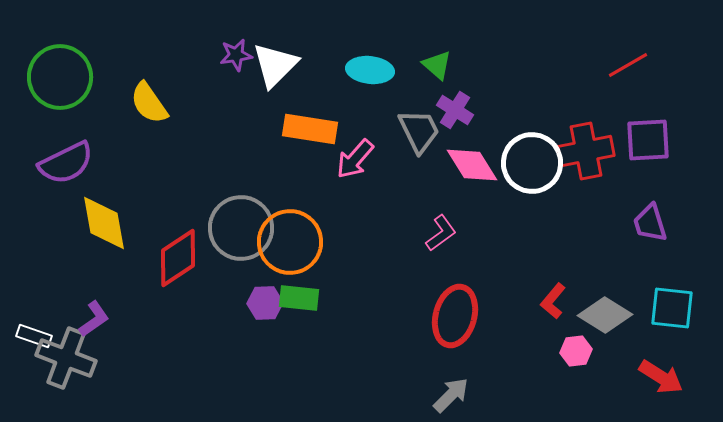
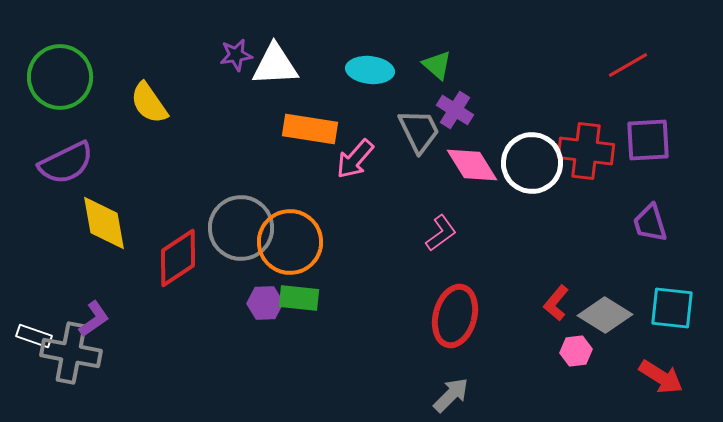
white triangle: rotated 42 degrees clockwise
red cross: rotated 18 degrees clockwise
red L-shape: moved 3 px right, 2 px down
gray cross: moved 5 px right, 5 px up; rotated 10 degrees counterclockwise
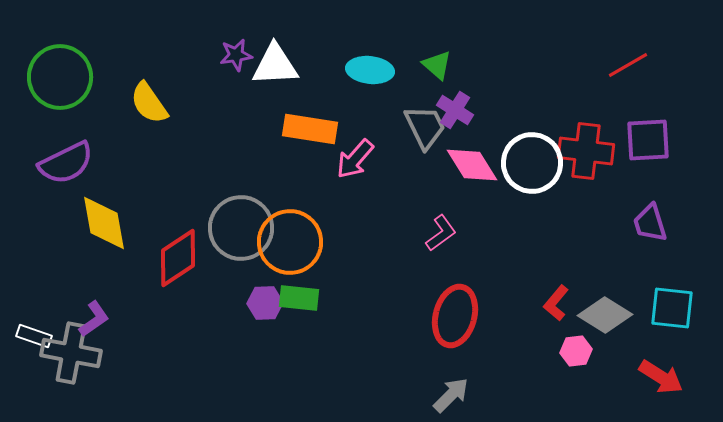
gray trapezoid: moved 6 px right, 4 px up
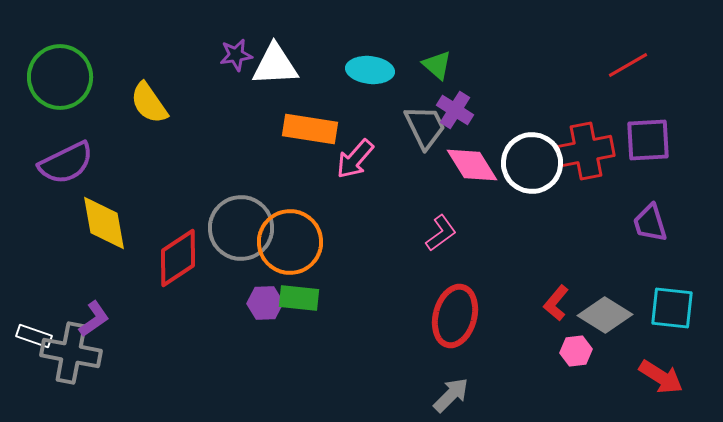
red cross: rotated 18 degrees counterclockwise
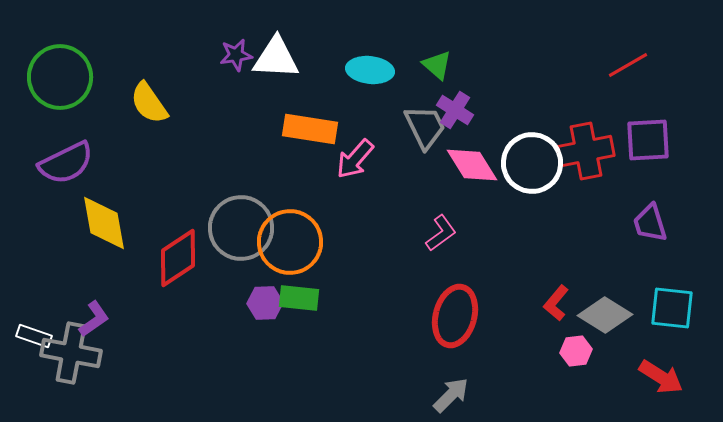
white triangle: moved 1 px right, 7 px up; rotated 6 degrees clockwise
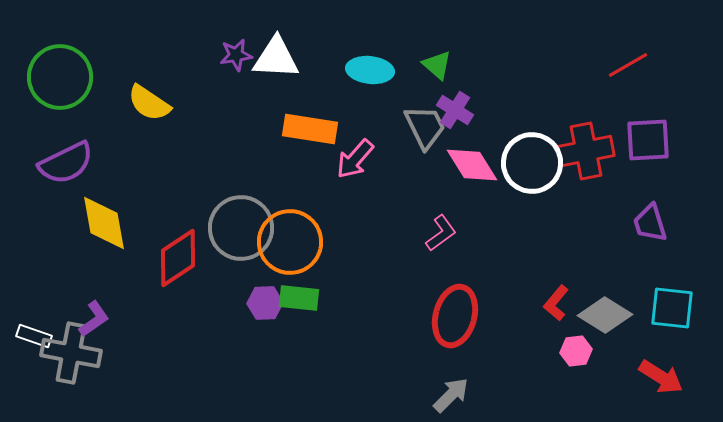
yellow semicircle: rotated 21 degrees counterclockwise
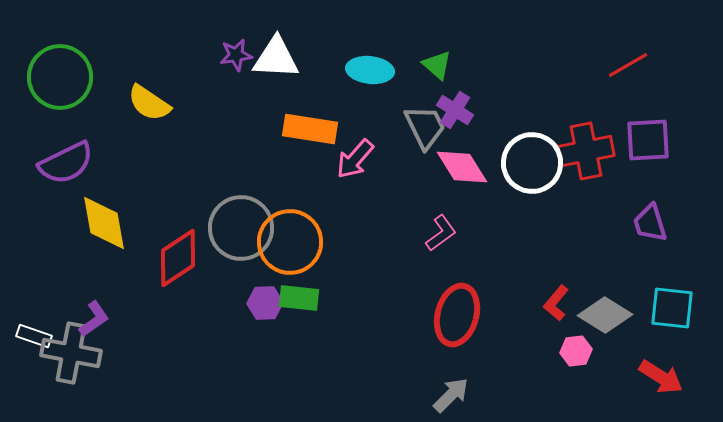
pink diamond: moved 10 px left, 2 px down
red ellipse: moved 2 px right, 1 px up
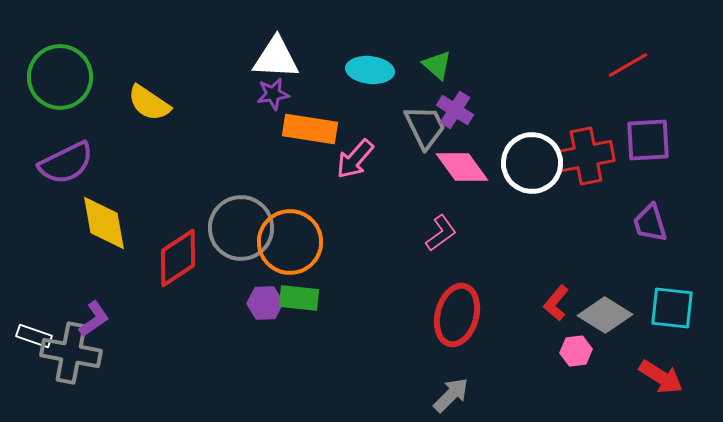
purple star: moved 37 px right, 39 px down
red cross: moved 5 px down
pink diamond: rotated 4 degrees counterclockwise
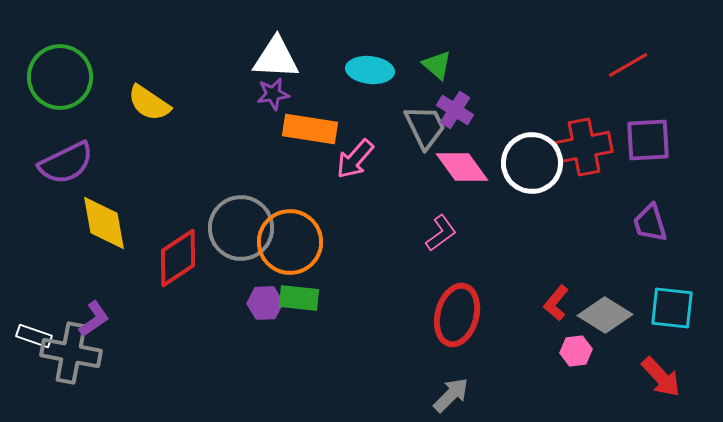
red cross: moved 2 px left, 9 px up
red arrow: rotated 15 degrees clockwise
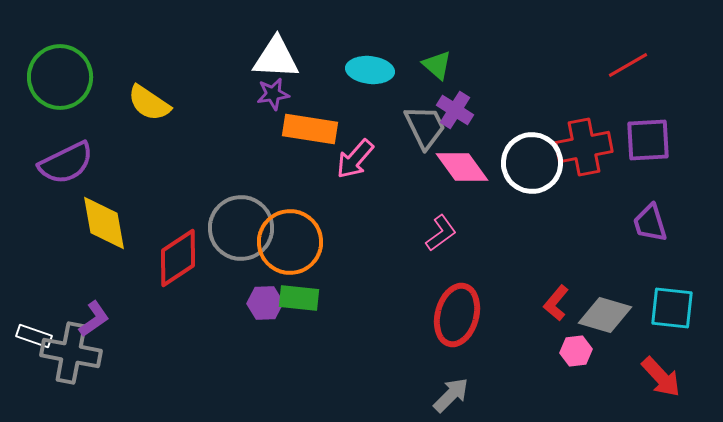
gray diamond: rotated 16 degrees counterclockwise
